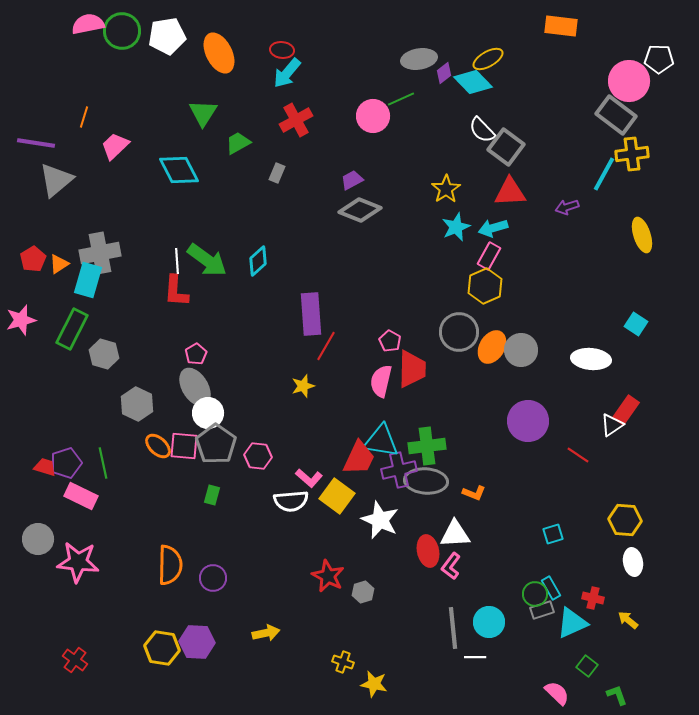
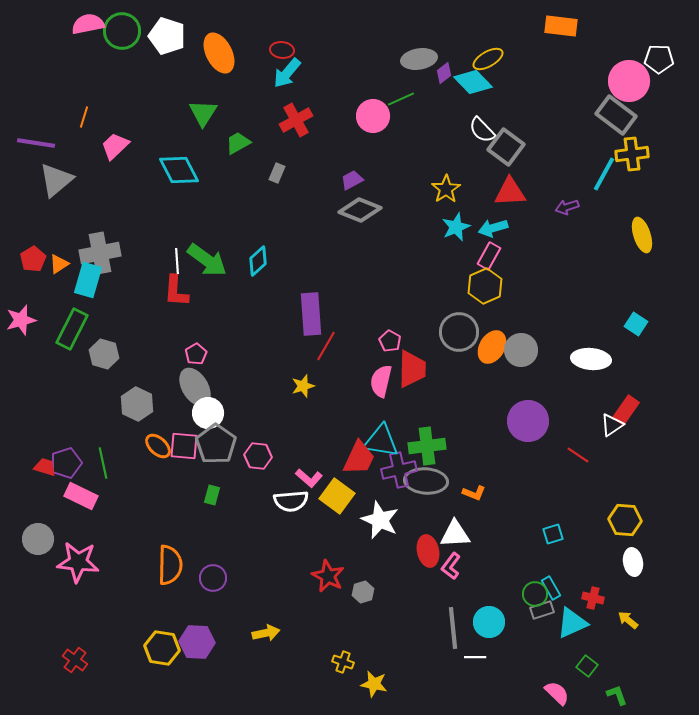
white pentagon at (167, 36): rotated 27 degrees clockwise
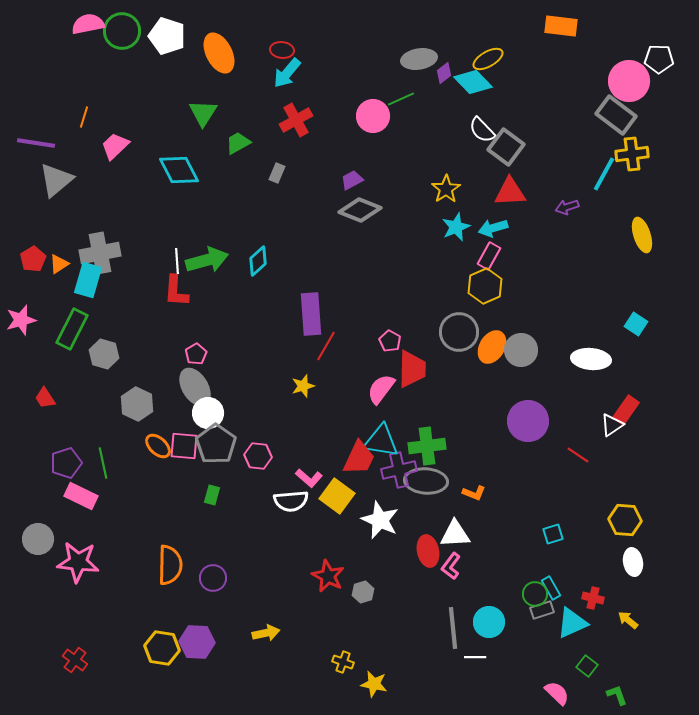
green arrow at (207, 260): rotated 51 degrees counterclockwise
pink semicircle at (381, 381): moved 8 px down; rotated 24 degrees clockwise
red trapezoid at (45, 467): moved 69 px up; rotated 140 degrees counterclockwise
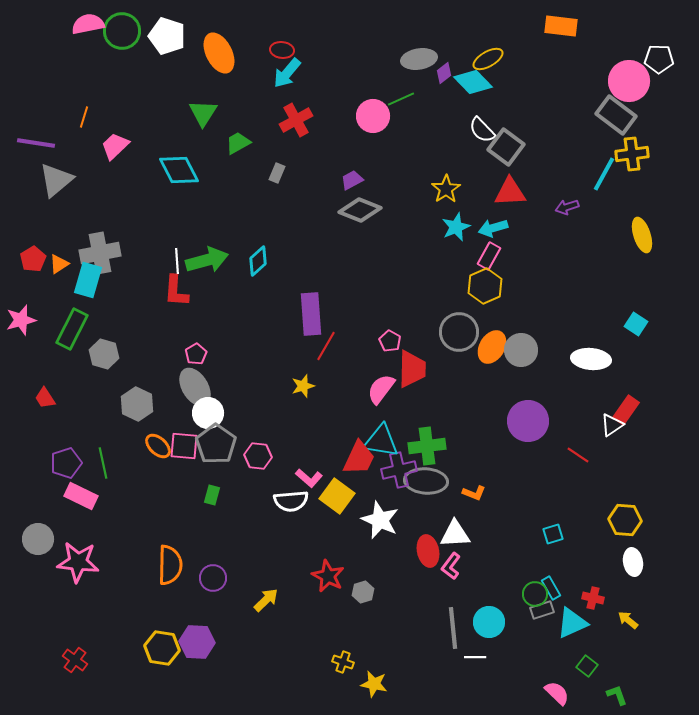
yellow arrow at (266, 633): moved 33 px up; rotated 32 degrees counterclockwise
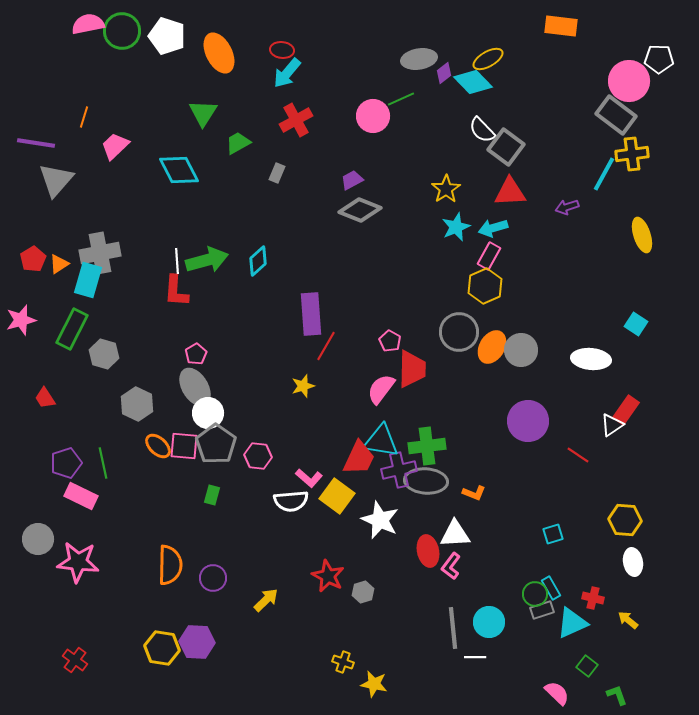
gray triangle at (56, 180): rotated 9 degrees counterclockwise
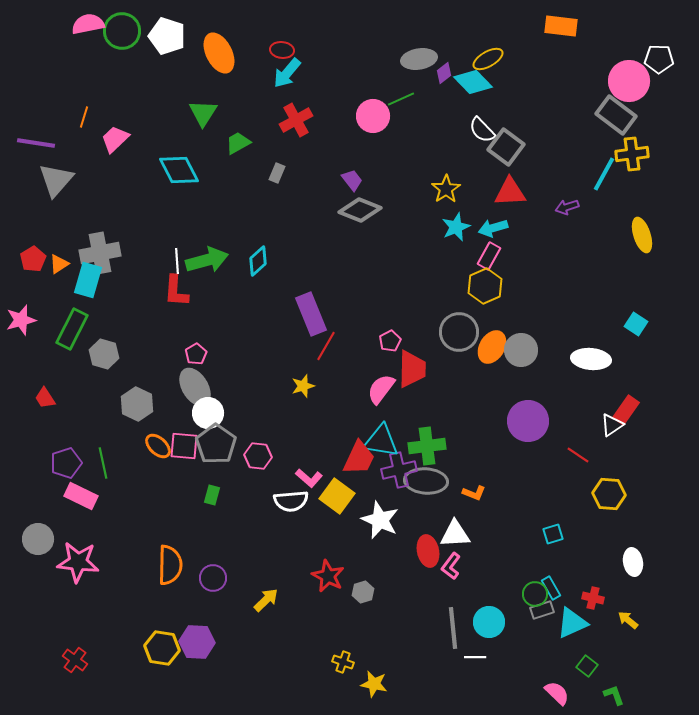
pink trapezoid at (115, 146): moved 7 px up
purple trapezoid at (352, 180): rotated 80 degrees clockwise
purple rectangle at (311, 314): rotated 18 degrees counterclockwise
pink pentagon at (390, 341): rotated 15 degrees clockwise
yellow hexagon at (625, 520): moved 16 px left, 26 px up
green L-shape at (617, 695): moved 3 px left
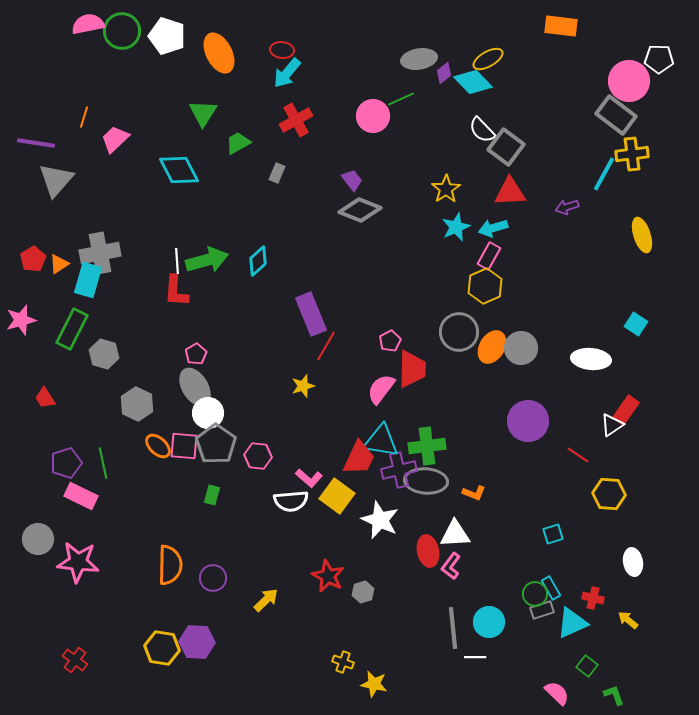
gray circle at (521, 350): moved 2 px up
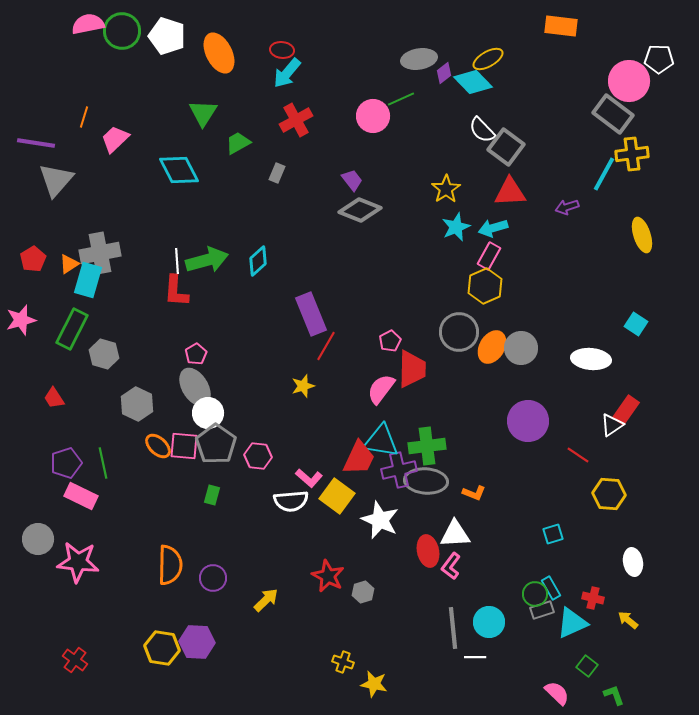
gray rectangle at (616, 115): moved 3 px left, 1 px up
orange triangle at (59, 264): moved 10 px right
red trapezoid at (45, 398): moved 9 px right
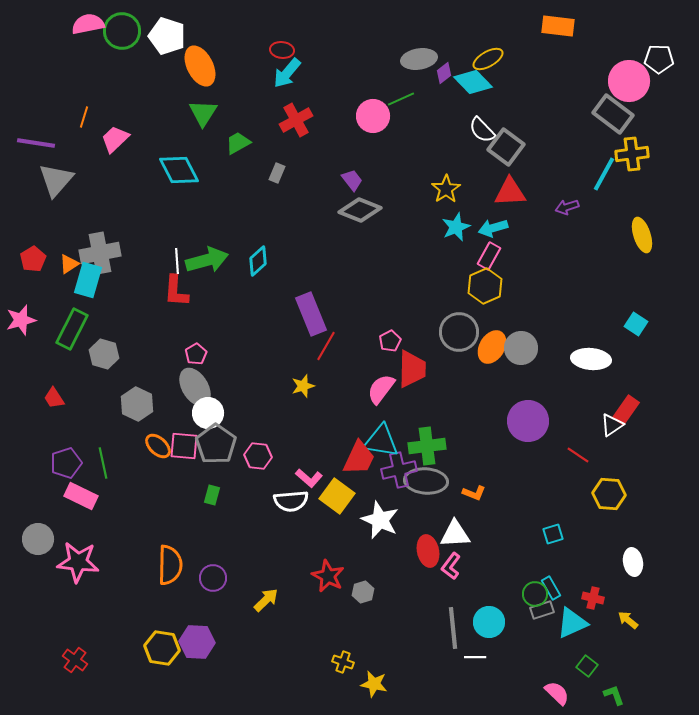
orange rectangle at (561, 26): moved 3 px left
orange ellipse at (219, 53): moved 19 px left, 13 px down
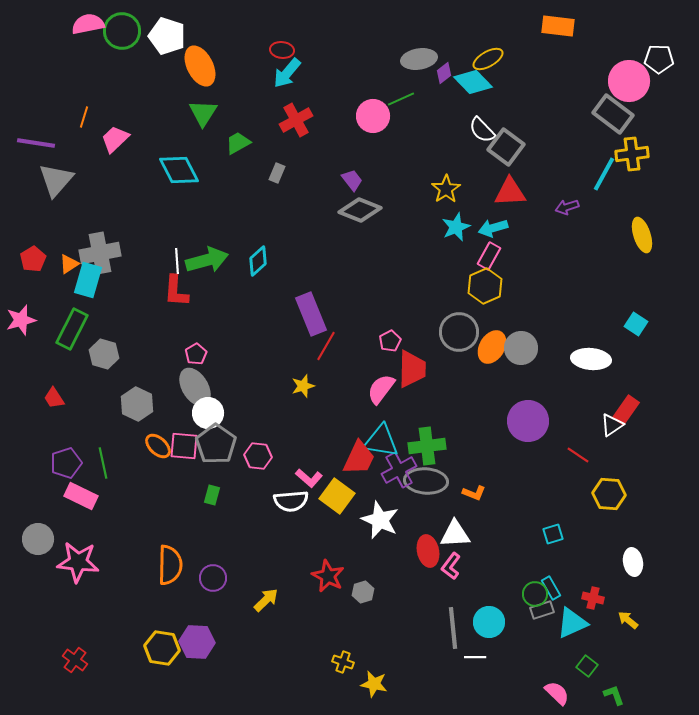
purple cross at (399, 470): rotated 16 degrees counterclockwise
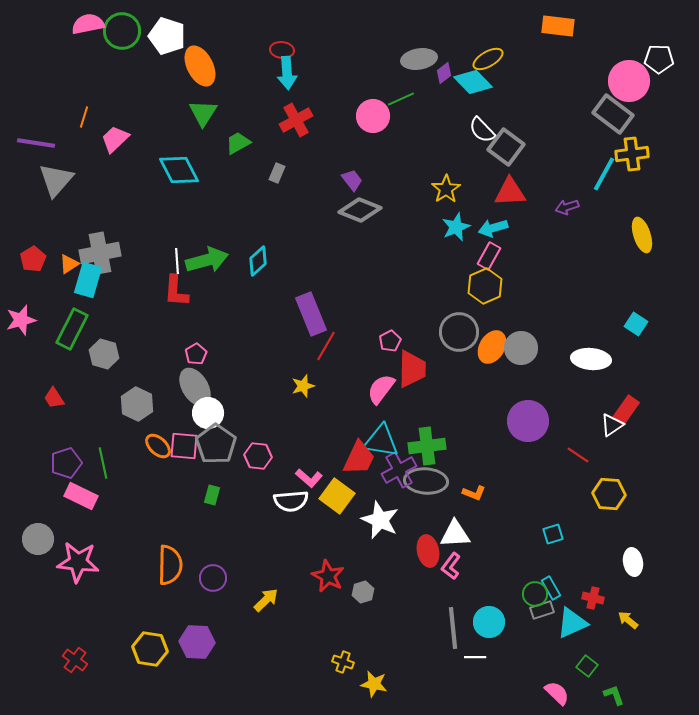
cyan arrow at (287, 73): rotated 44 degrees counterclockwise
yellow hexagon at (162, 648): moved 12 px left, 1 px down
